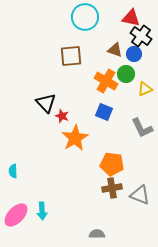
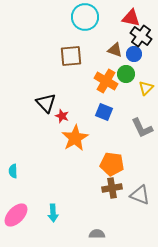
yellow triangle: moved 1 px right, 1 px up; rotated 21 degrees counterclockwise
cyan arrow: moved 11 px right, 2 px down
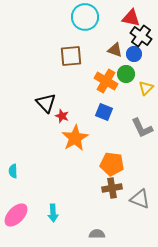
gray triangle: moved 4 px down
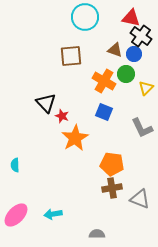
orange cross: moved 2 px left
cyan semicircle: moved 2 px right, 6 px up
cyan arrow: moved 1 px down; rotated 84 degrees clockwise
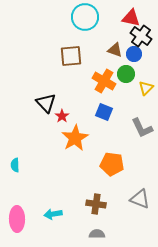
red star: rotated 16 degrees clockwise
brown cross: moved 16 px left, 16 px down; rotated 18 degrees clockwise
pink ellipse: moved 1 px right, 4 px down; rotated 45 degrees counterclockwise
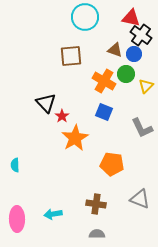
black cross: moved 1 px up
yellow triangle: moved 2 px up
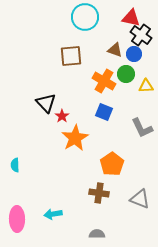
yellow triangle: rotated 42 degrees clockwise
orange pentagon: rotated 30 degrees clockwise
brown cross: moved 3 px right, 11 px up
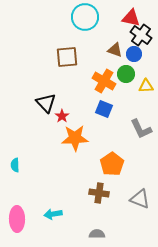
brown square: moved 4 px left, 1 px down
blue square: moved 3 px up
gray L-shape: moved 1 px left, 1 px down
orange star: rotated 28 degrees clockwise
